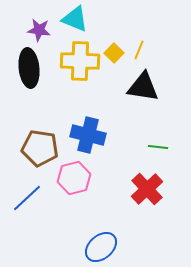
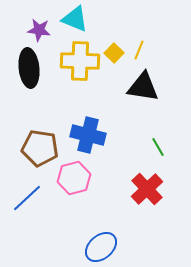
green line: rotated 54 degrees clockwise
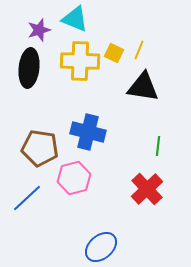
purple star: rotated 25 degrees counterclockwise
yellow square: rotated 18 degrees counterclockwise
black ellipse: rotated 12 degrees clockwise
blue cross: moved 3 px up
green line: moved 1 px up; rotated 36 degrees clockwise
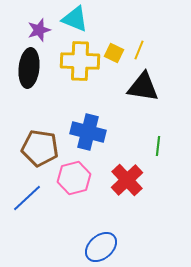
red cross: moved 20 px left, 9 px up
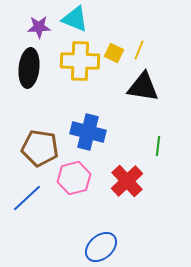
purple star: moved 3 px up; rotated 15 degrees clockwise
red cross: moved 1 px down
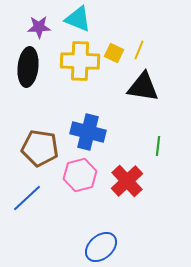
cyan triangle: moved 3 px right
black ellipse: moved 1 px left, 1 px up
pink hexagon: moved 6 px right, 3 px up
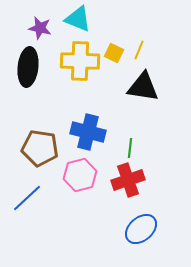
purple star: moved 1 px right, 1 px down; rotated 15 degrees clockwise
green line: moved 28 px left, 2 px down
red cross: moved 1 px right, 1 px up; rotated 24 degrees clockwise
blue ellipse: moved 40 px right, 18 px up
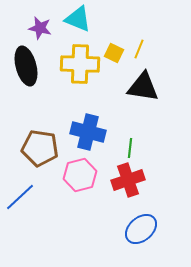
yellow line: moved 1 px up
yellow cross: moved 3 px down
black ellipse: moved 2 px left, 1 px up; rotated 21 degrees counterclockwise
blue line: moved 7 px left, 1 px up
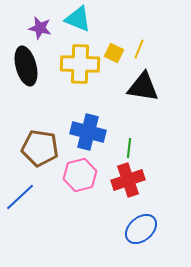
green line: moved 1 px left
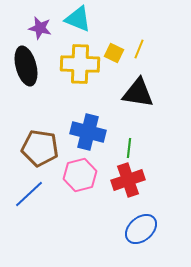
black triangle: moved 5 px left, 6 px down
blue line: moved 9 px right, 3 px up
